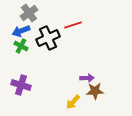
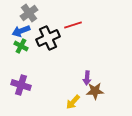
purple arrow: rotated 96 degrees clockwise
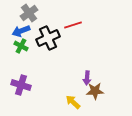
yellow arrow: rotated 91 degrees clockwise
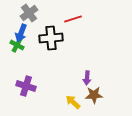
red line: moved 6 px up
blue arrow: moved 2 px down; rotated 48 degrees counterclockwise
black cross: moved 3 px right; rotated 20 degrees clockwise
green cross: moved 4 px left, 1 px up
purple cross: moved 5 px right, 1 px down
brown star: moved 1 px left, 4 px down
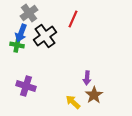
red line: rotated 48 degrees counterclockwise
black cross: moved 6 px left, 2 px up; rotated 30 degrees counterclockwise
green cross: rotated 16 degrees counterclockwise
brown star: rotated 30 degrees counterclockwise
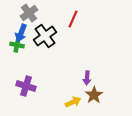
yellow arrow: rotated 112 degrees clockwise
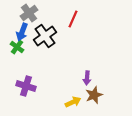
blue arrow: moved 1 px right, 1 px up
green cross: moved 2 px down; rotated 24 degrees clockwise
brown star: rotated 12 degrees clockwise
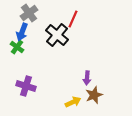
black cross: moved 12 px right, 1 px up; rotated 15 degrees counterclockwise
